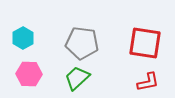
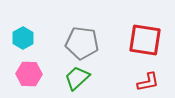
red square: moved 3 px up
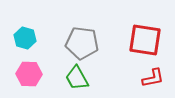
cyan hexagon: moved 2 px right; rotated 15 degrees counterclockwise
green trapezoid: rotated 76 degrees counterclockwise
red L-shape: moved 5 px right, 4 px up
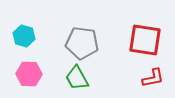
cyan hexagon: moved 1 px left, 2 px up
